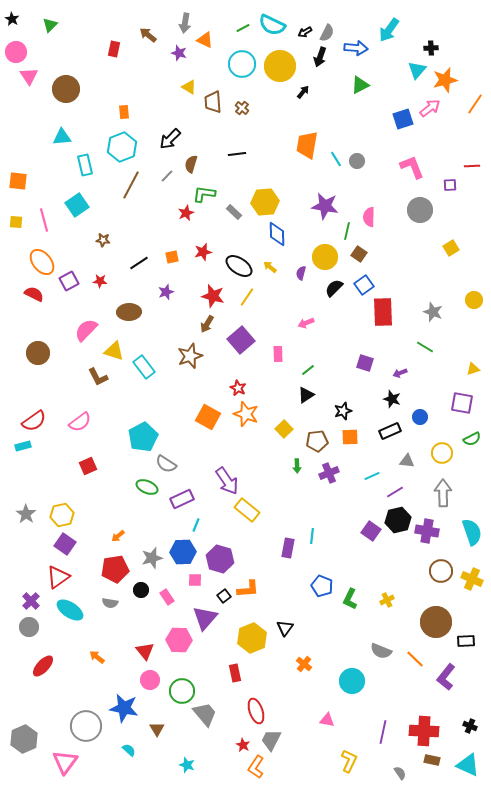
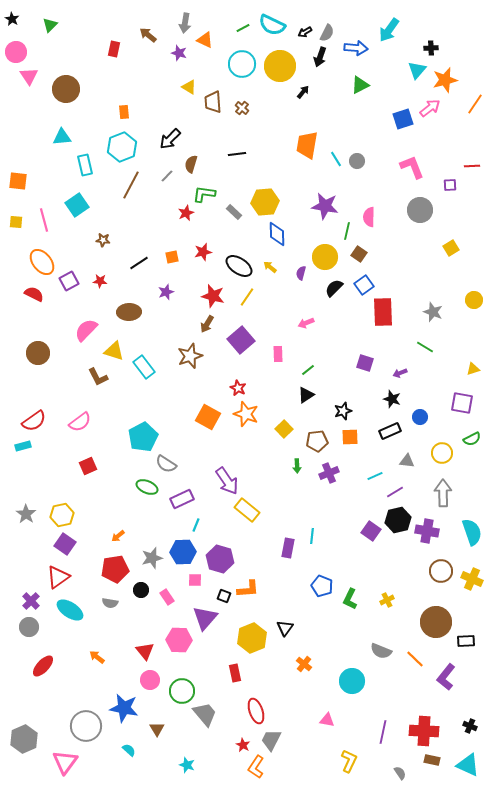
cyan line at (372, 476): moved 3 px right
black square at (224, 596): rotated 32 degrees counterclockwise
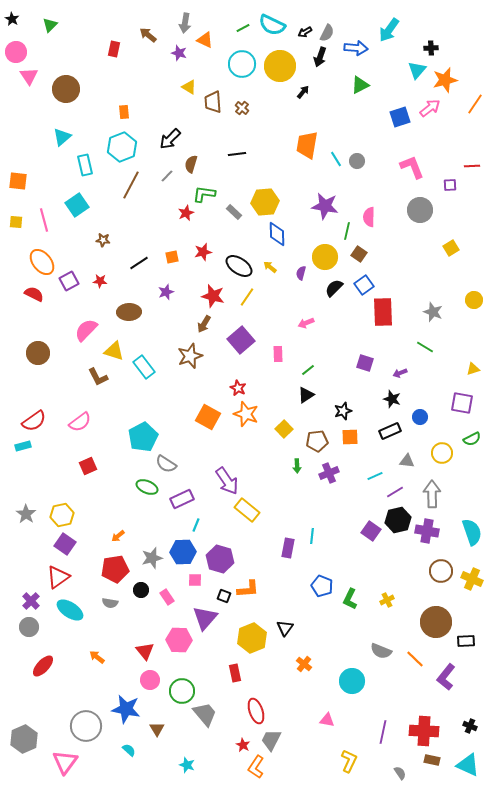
blue square at (403, 119): moved 3 px left, 2 px up
cyan triangle at (62, 137): rotated 36 degrees counterclockwise
brown arrow at (207, 324): moved 3 px left
gray arrow at (443, 493): moved 11 px left, 1 px down
blue star at (124, 708): moved 2 px right, 1 px down
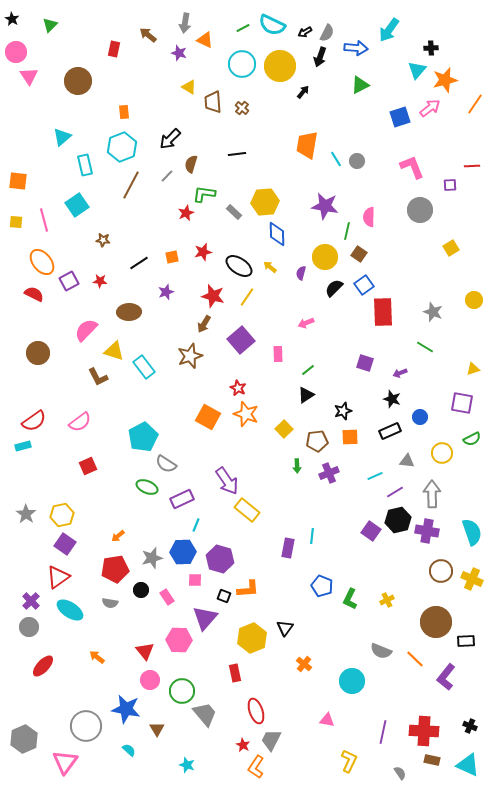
brown circle at (66, 89): moved 12 px right, 8 px up
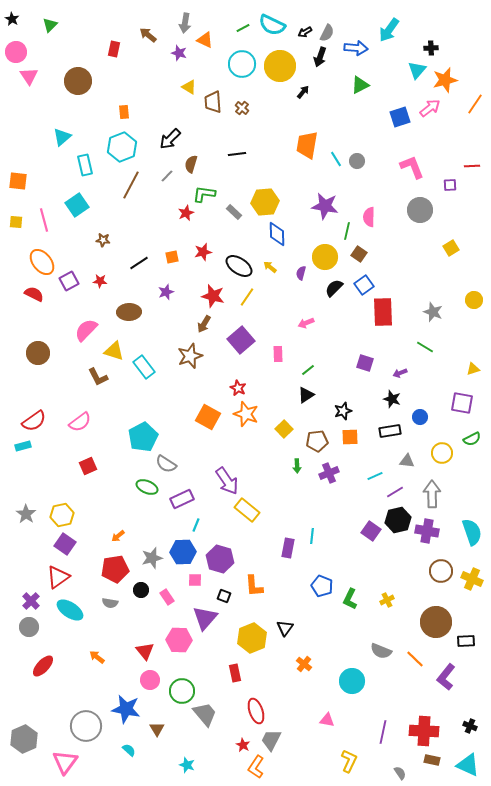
black rectangle at (390, 431): rotated 15 degrees clockwise
orange L-shape at (248, 589): moved 6 px right, 3 px up; rotated 90 degrees clockwise
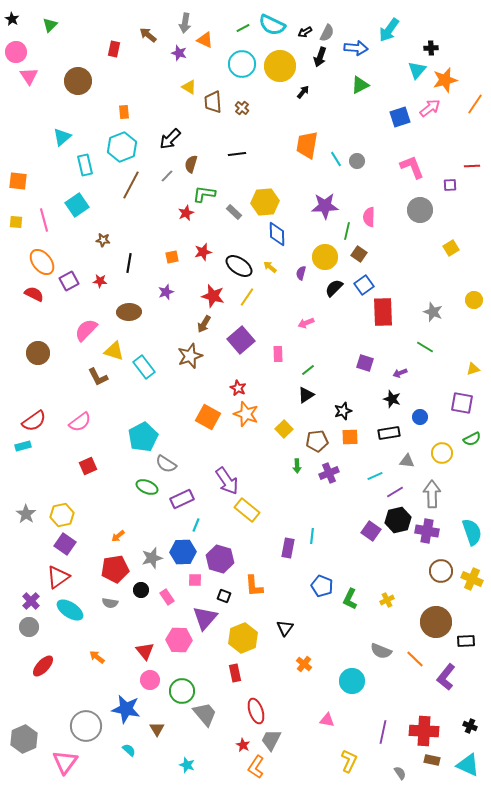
purple star at (325, 206): rotated 12 degrees counterclockwise
black line at (139, 263): moved 10 px left; rotated 48 degrees counterclockwise
black rectangle at (390, 431): moved 1 px left, 2 px down
yellow hexagon at (252, 638): moved 9 px left
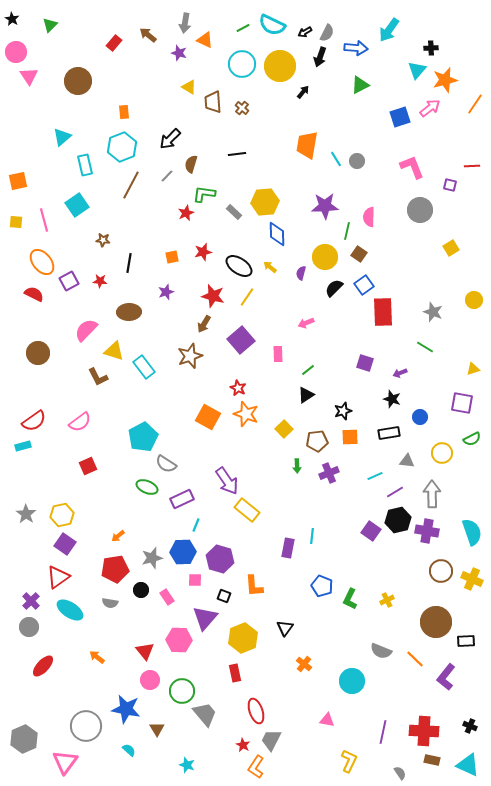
red rectangle at (114, 49): moved 6 px up; rotated 28 degrees clockwise
orange square at (18, 181): rotated 18 degrees counterclockwise
purple square at (450, 185): rotated 16 degrees clockwise
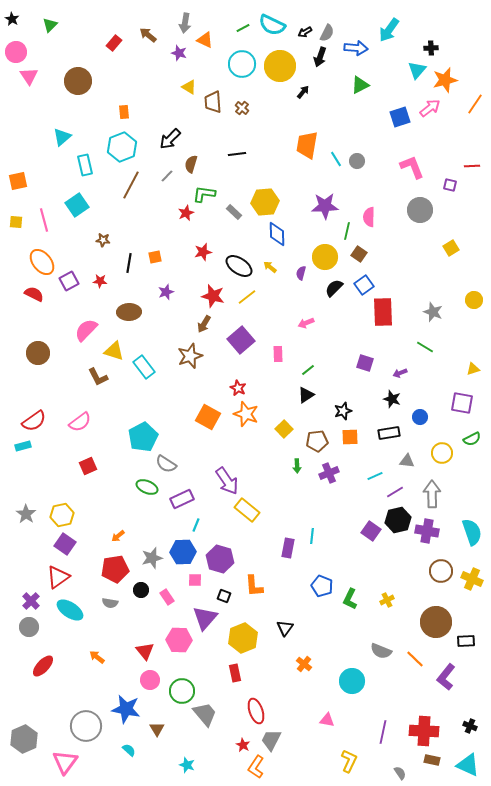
orange square at (172, 257): moved 17 px left
yellow line at (247, 297): rotated 18 degrees clockwise
